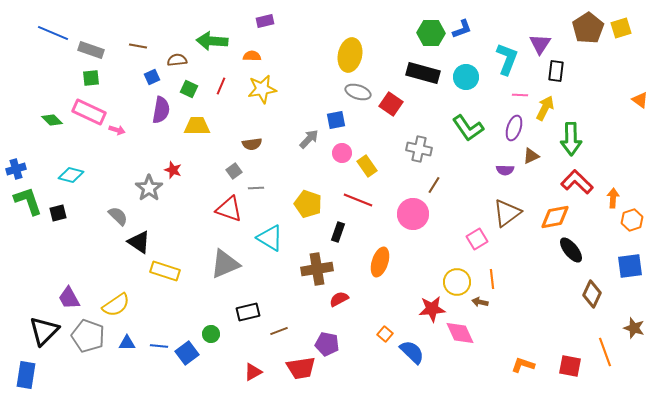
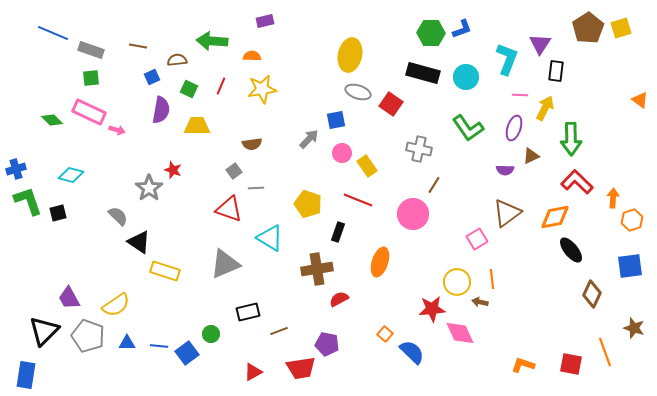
red square at (570, 366): moved 1 px right, 2 px up
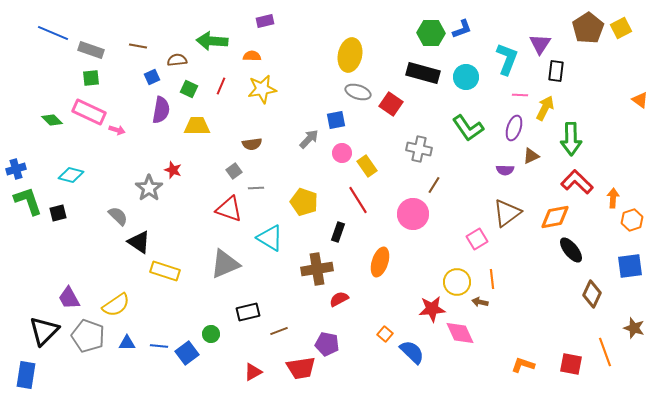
yellow square at (621, 28): rotated 10 degrees counterclockwise
red line at (358, 200): rotated 36 degrees clockwise
yellow pentagon at (308, 204): moved 4 px left, 2 px up
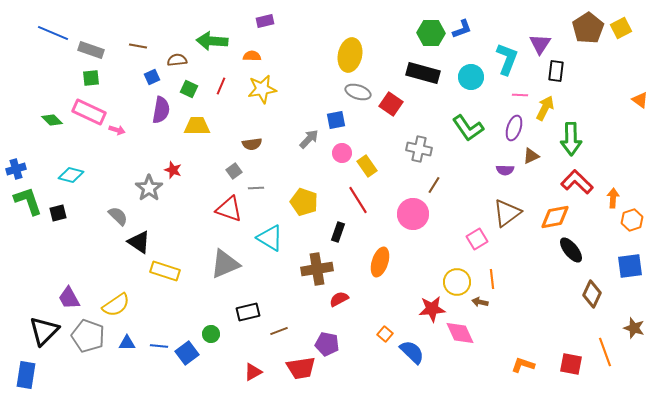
cyan circle at (466, 77): moved 5 px right
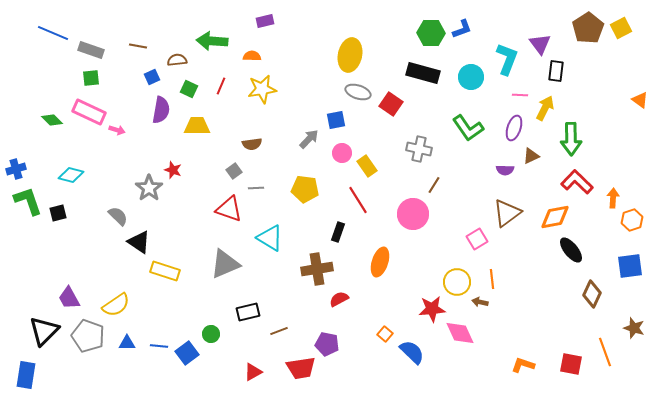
purple triangle at (540, 44): rotated 10 degrees counterclockwise
yellow pentagon at (304, 202): moved 1 px right, 13 px up; rotated 12 degrees counterclockwise
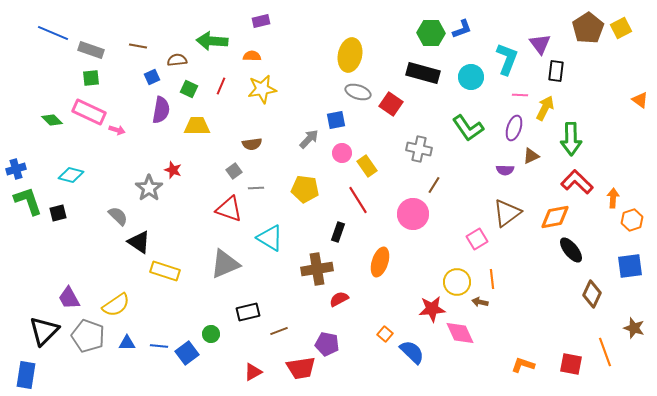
purple rectangle at (265, 21): moved 4 px left
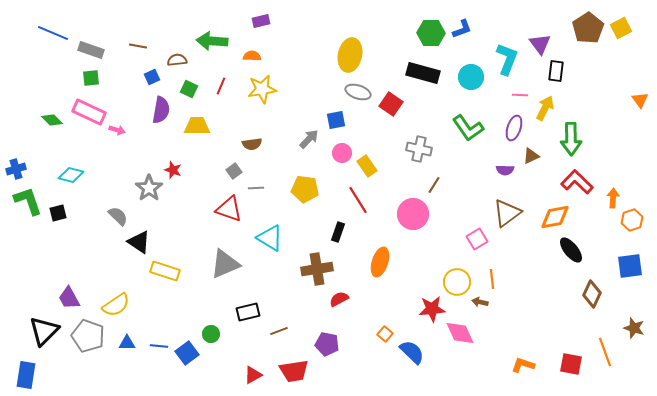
orange triangle at (640, 100): rotated 18 degrees clockwise
red trapezoid at (301, 368): moved 7 px left, 3 px down
red triangle at (253, 372): moved 3 px down
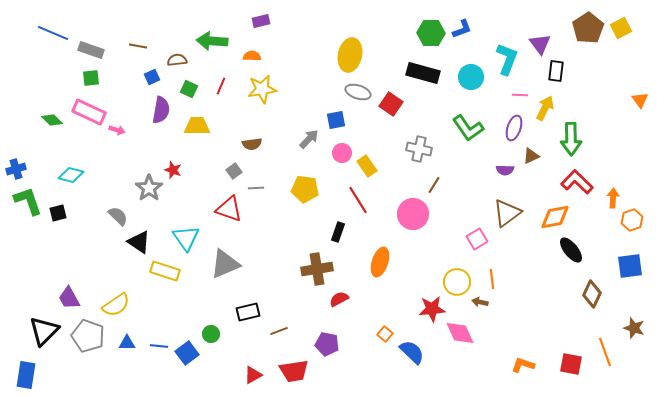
cyan triangle at (270, 238): moved 84 px left; rotated 24 degrees clockwise
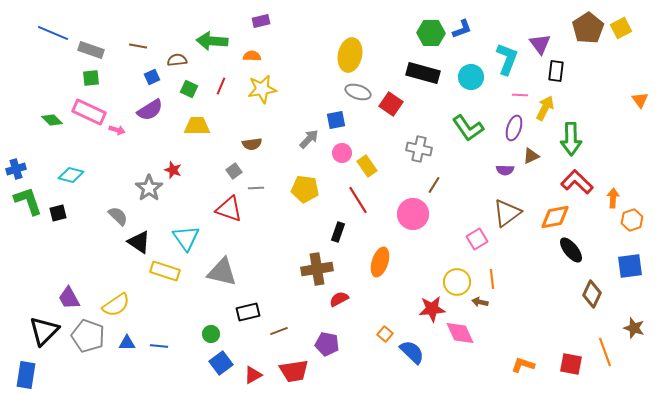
purple semicircle at (161, 110): moved 11 px left; rotated 48 degrees clockwise
gray triangle at (225, 264): moved 3 px left, 8 px down; rotated 36 degrees clockwise
blue square at (187, 353): moved 34 px right, 10 px down
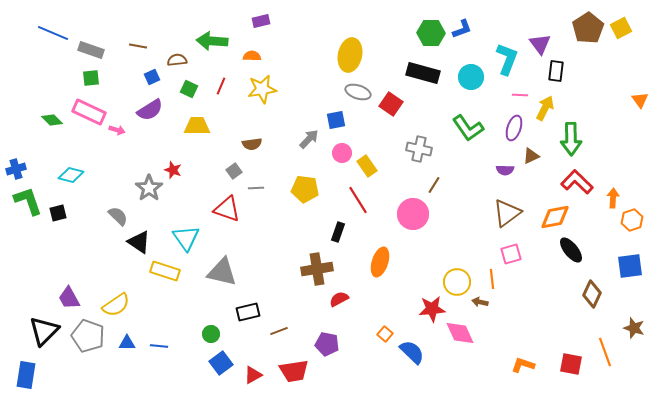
red triangle at (229, 209): moved 2 px left
pink square at (477, 239): moved 34 px right, 15 px down; rotated 15 degrees clockwise
